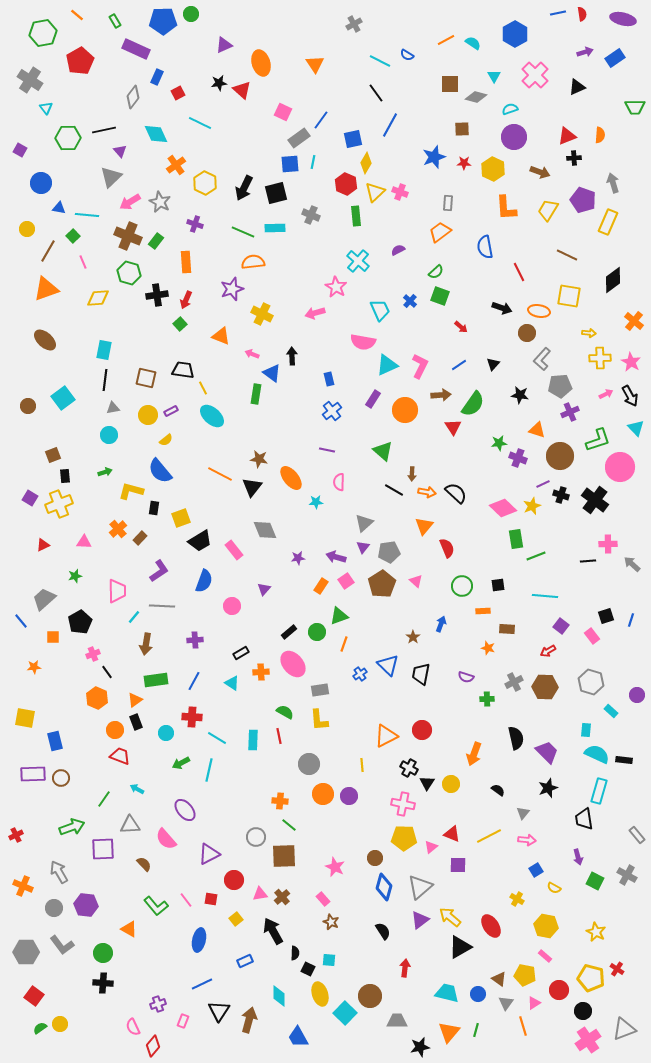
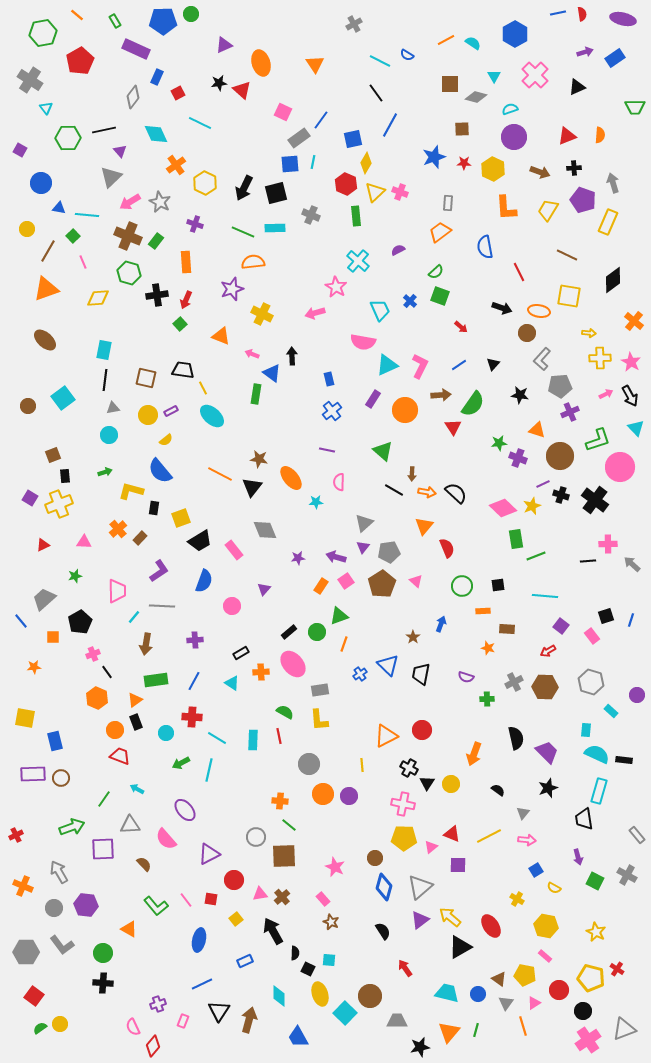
black cross at (574, 158): moved 10 px down
red arrow at (405, 968): rotated 42 degrees counterclockwise
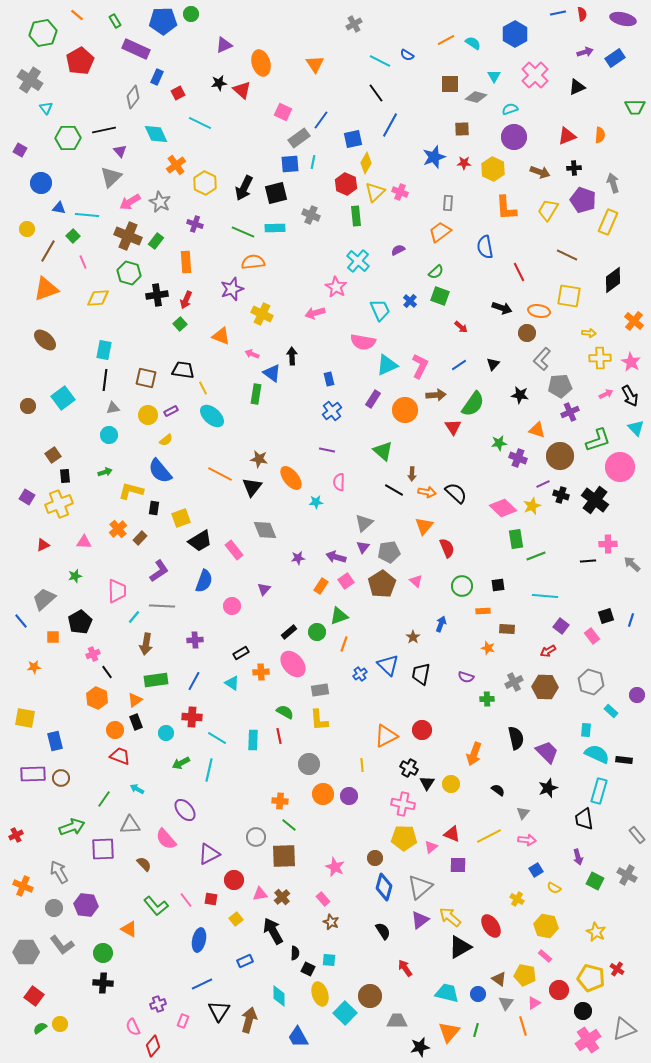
brown arrow at (441, 395): moved 5 px left
brown square at (53, 455): rotated 14 degrees counterclockwise
purple square at (30, 498): moved 3 px left, 1 px up
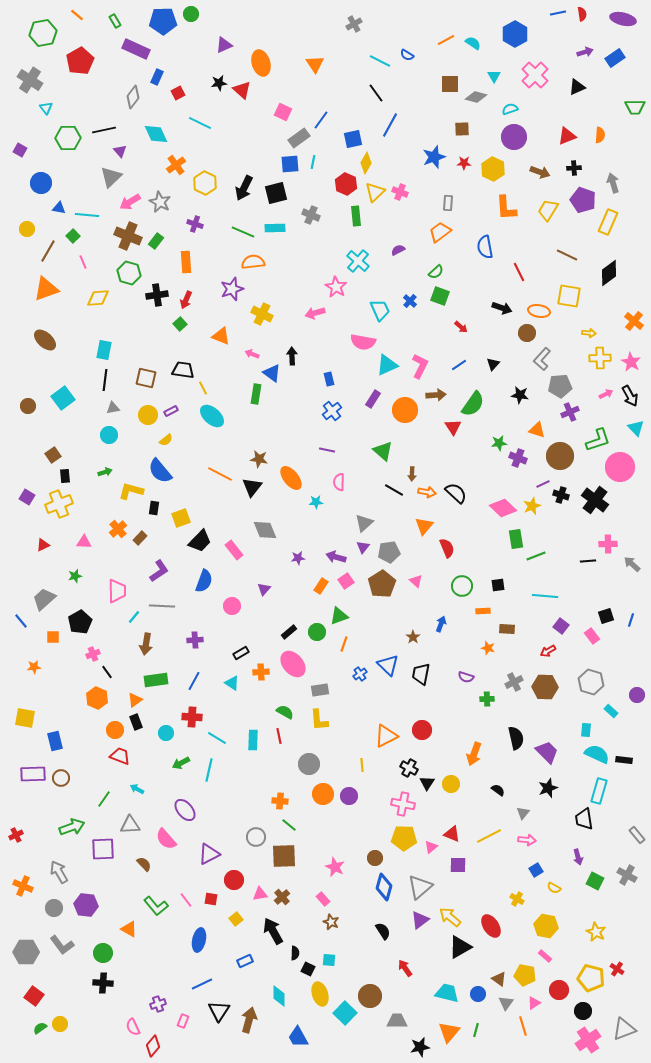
black diamond at (613, 280): moved 4 px left, 7 px up
black trapezoid at (200, 541): rotated 15 degrees counterclockwise
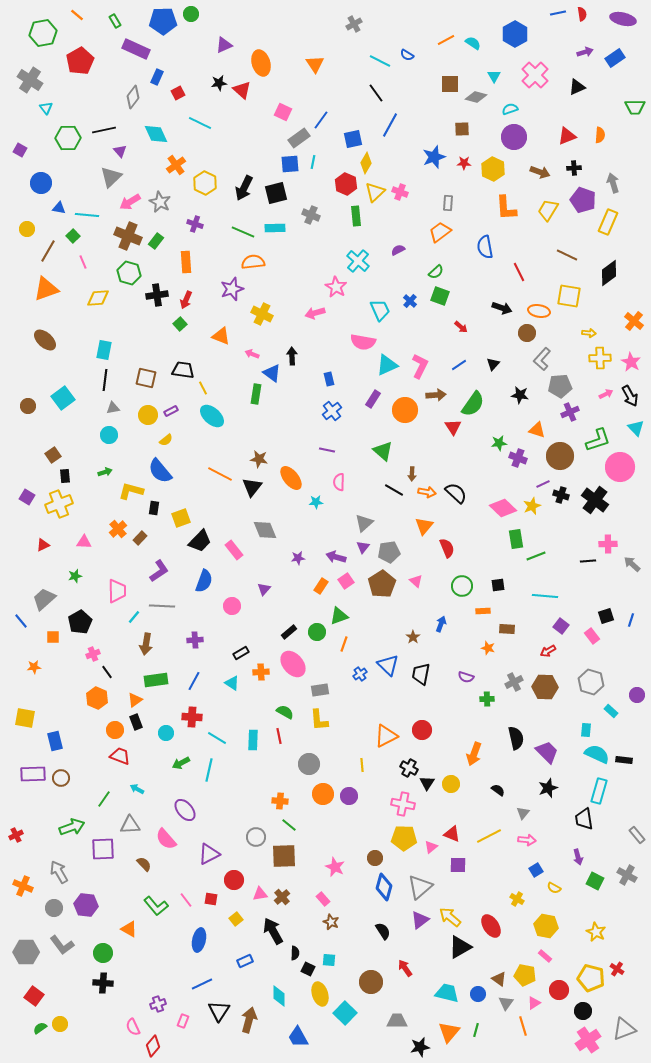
brown circle at (370, 996): moved 1 px right, 14 px up
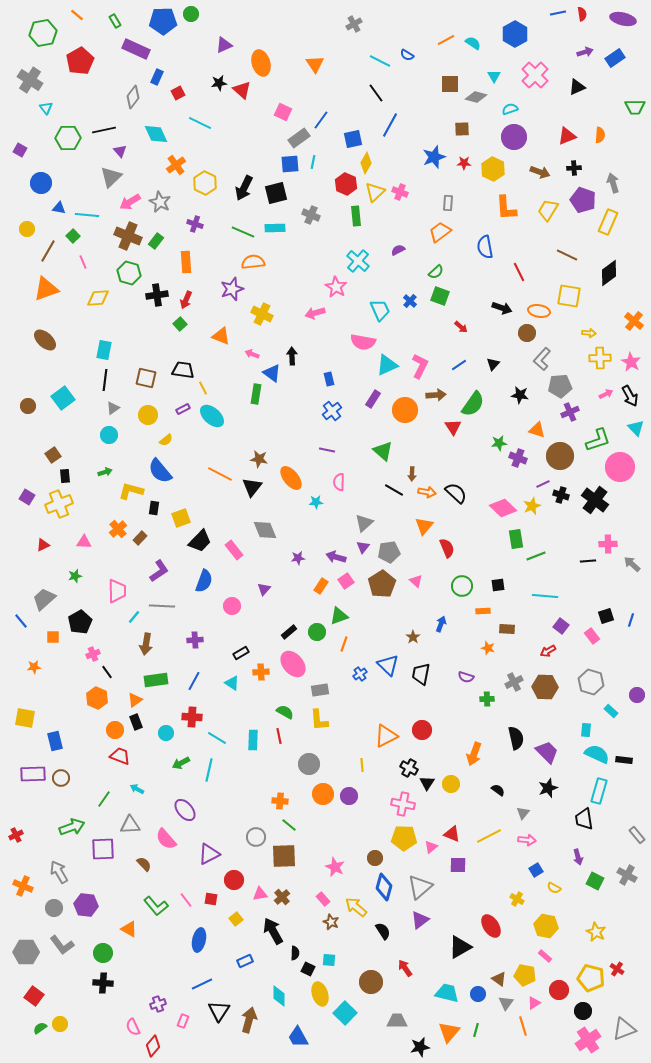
gray triangle at (113, 408): rotated 24 degrees counterclockwise
purple rectangle at (171, 411): moved 12 px right, 2 px up
yellow arrow at (450, 917): moved 94 px left, 10 px up
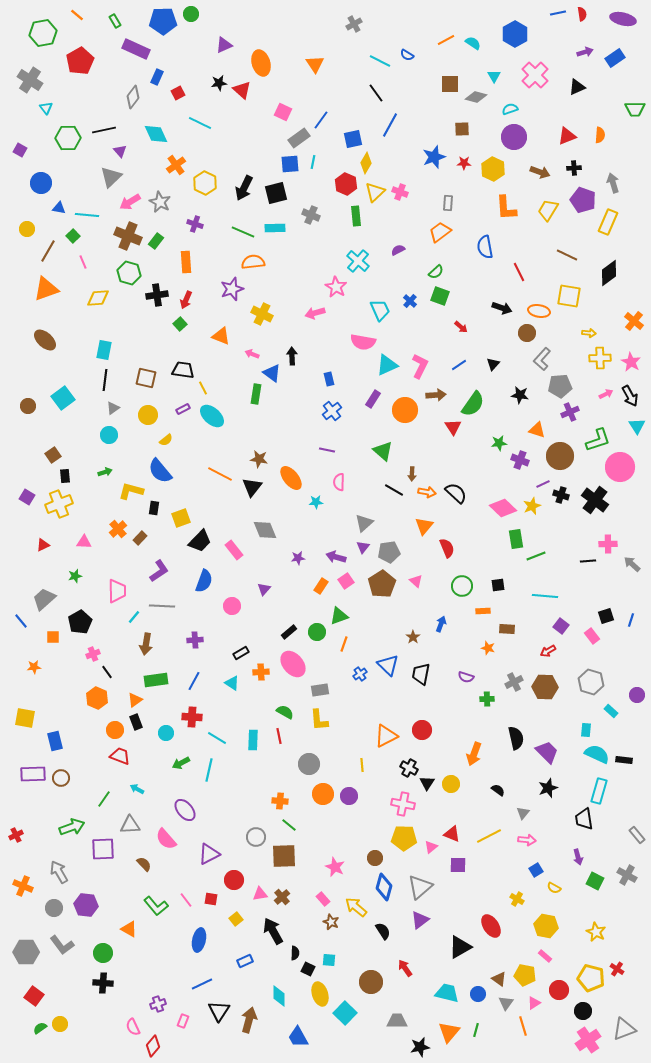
green trapezoid at (635, 107): moved 2 px down
cyan triangle at (636, 428): moved 1 px right, 2 px up; rotated 12 degrees clockwise
purple cross at (518, 458): moved 2 px right, 2 px down
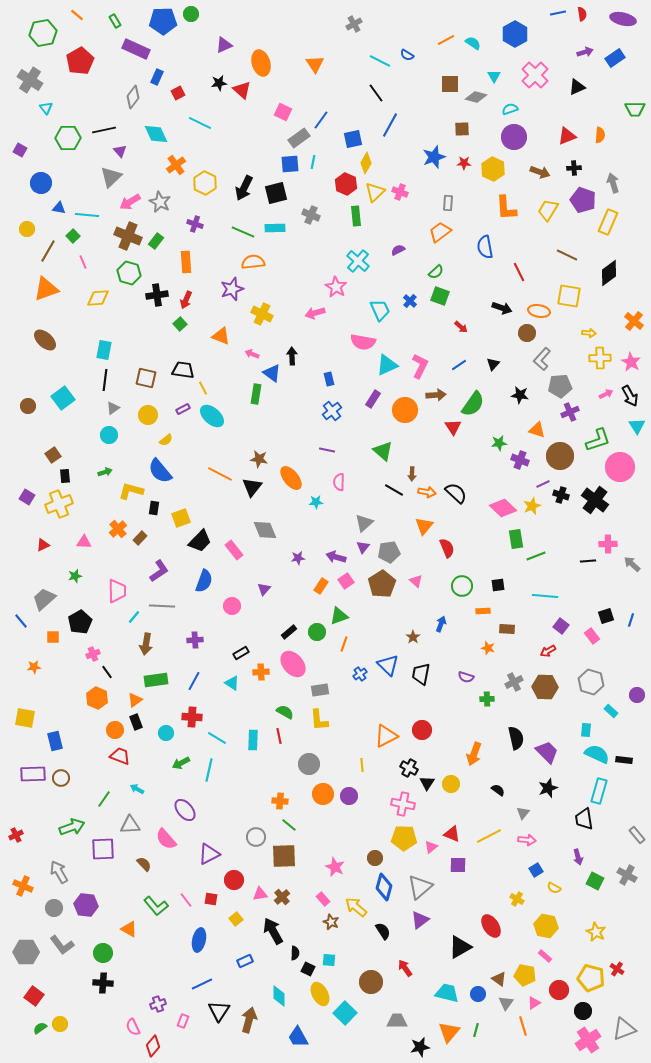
yellow ellipse at (320, 994): rotated 10 degrees counterclockwise
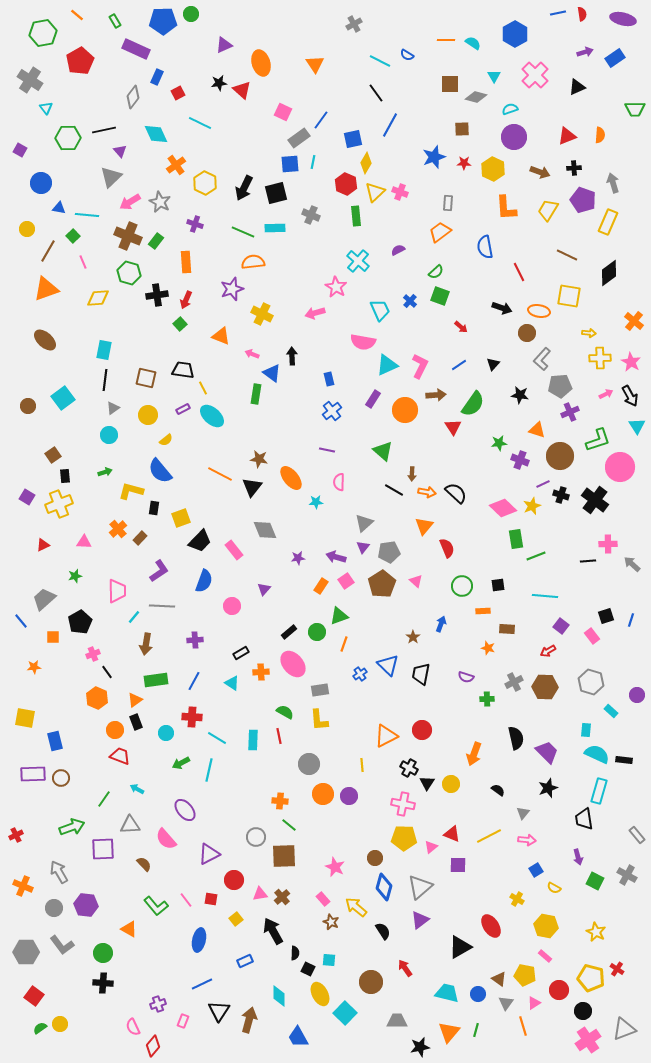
orange line at (446, 40): rotated 30 degrees clockwise
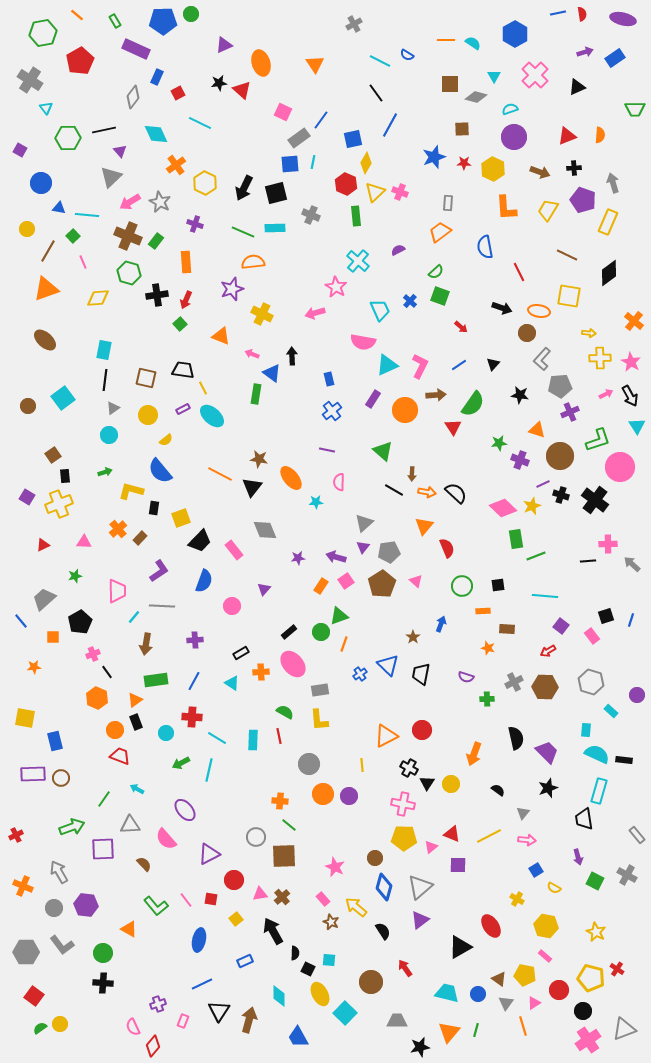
green circle at (317, 632): moved 4 px right
